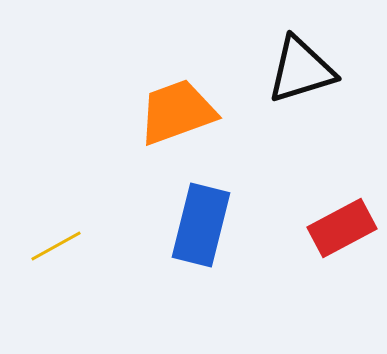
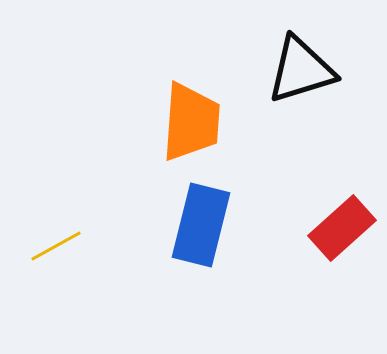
orange trapezoid: moved 14 px right, 10 px down; rotated 114 degrees clockwise
red rectangle: rotated 14 degrees counterclockwise
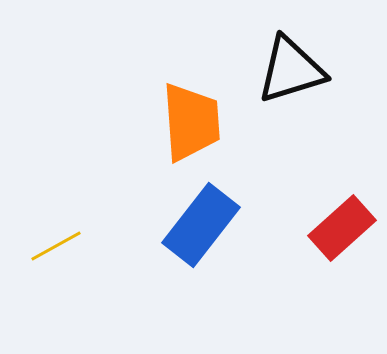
black triangle: moved 10 px left
orange trapezoid: rotated 8 degrees counterclockwise
blue rectangle: rotated 24 degrees clockwise
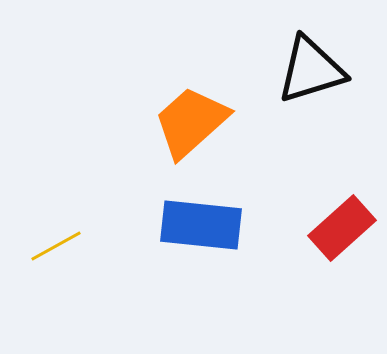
black triangle: moved 20 px right
orange trapezoid: rotated 128 degrees counterclockwise
blue rectangle: rotated 58 degrees clockwise
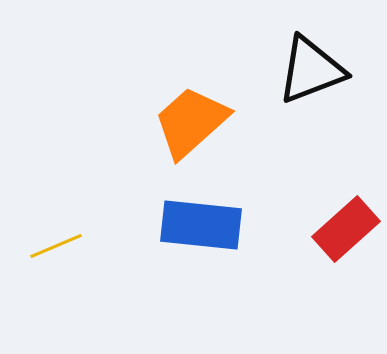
black triangle: rotated 4 degrees counterclockwise
red rectangle: moved 4 px right, 1 px down
yellow line: rotated 6 degrees clockwise
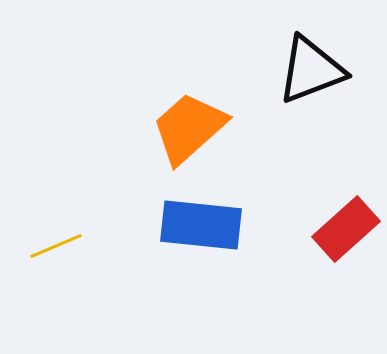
orange trapezoid: moved 2 px left, 6 px down
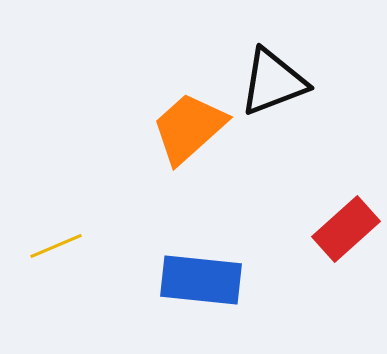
black triangle: moved 38 px left, 12 px down
blue rectangle: moved 55 px down
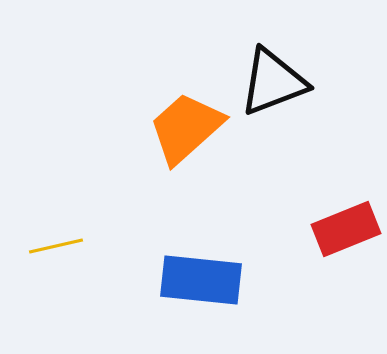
orange trapezoid: moved 3 px left
red rectangle: rotated 20 degrees clockwise
yellow line: rotated 10 degrees clockwise
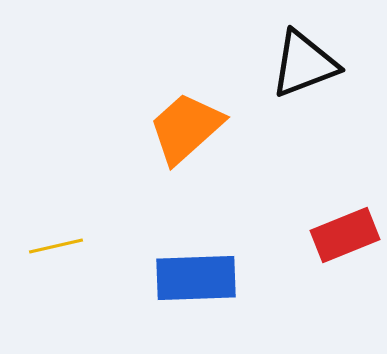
black triangle: moved 31 px right, 18 px up
red rectangle: moved 1 px left, 6 px down
blue rectangle: moved 5 px left, 2 px up; rotated 8 degrees counterclockwise
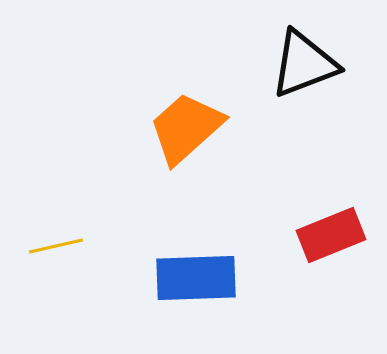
red rectangle: moved 14 px left
